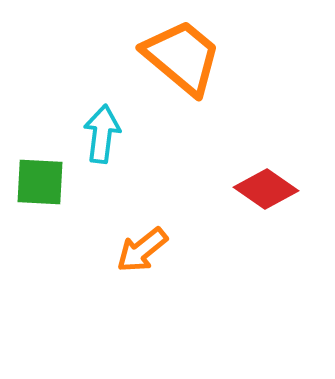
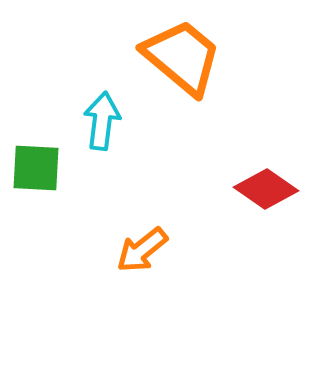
cyan arrow: moved 13 px up
green square: moved 4 px left, 14 px up
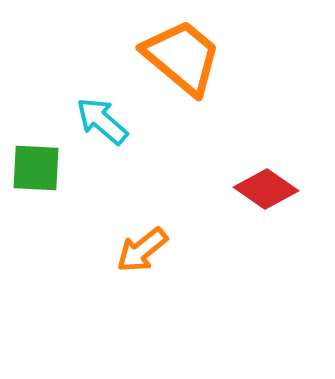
cyan arrow: rotated 56 degrees counterclockwise
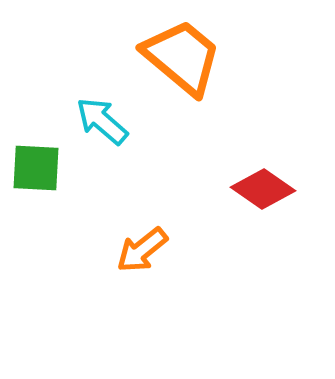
red diamond: moved 3 px left
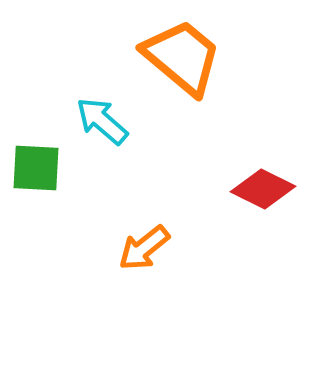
red diamond: rotated 8 degrees counterclockwise
orange arrow: moved 2 px right, 2 px up
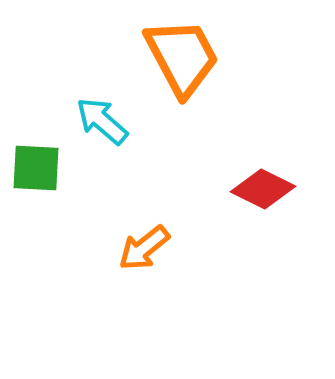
orange trapezoid: rotated 22 degrees clockwise
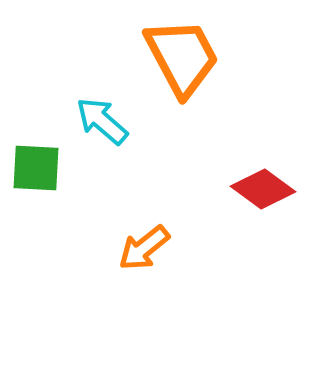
red diamond: rotated 10 degrees clockwise
